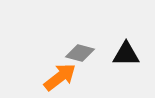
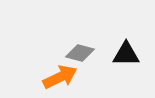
orange arrow: rotated 12 degrees clockwise
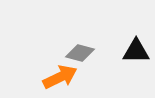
black triangle: moved 10 px right, 3 px up
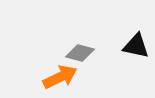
black triangle: moved 5 px up; rotated 12 degrees clockwise
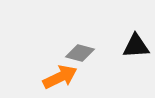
black triangle: rotated 16 degrees counterclockwise
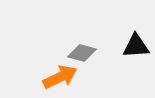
gray diamond: moved 2 px right
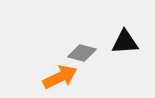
black triangle: moved 11 px left, 4 px up
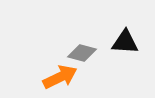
black triangle: rotated 8 degrees clockwise
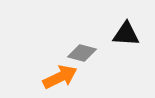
black triangle: moved 1 px right, 8 px up
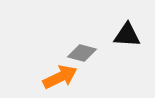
black triangle: moved 1 px right, 1 px down
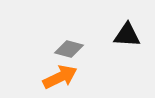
gray diamond: moved 13 px left, 4 px up
